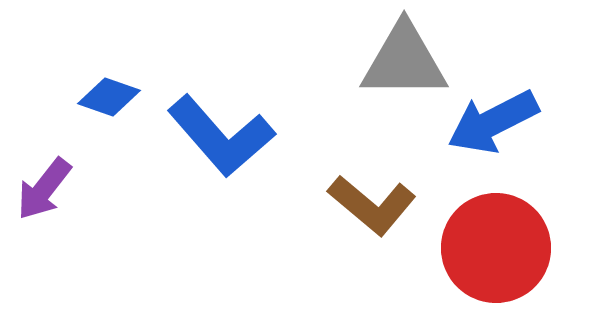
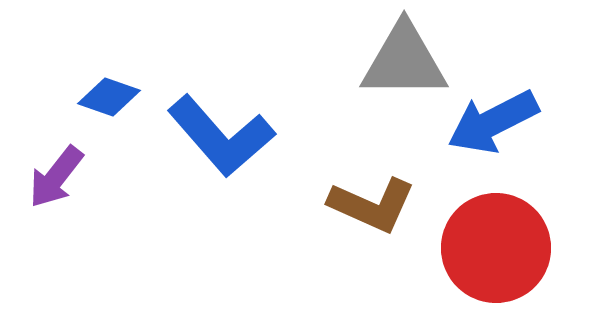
purple arrow: moved 12 px right, 12 px up
brown L-shape: rotated 16 degrees counterclockwise
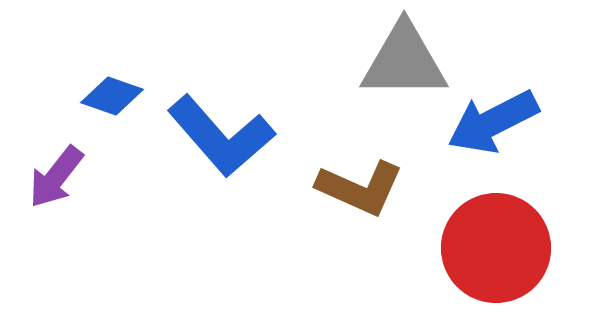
blue diamond: moved 3 px right, 1 px up
brown L-shape: moved 12 px left, 17 px up
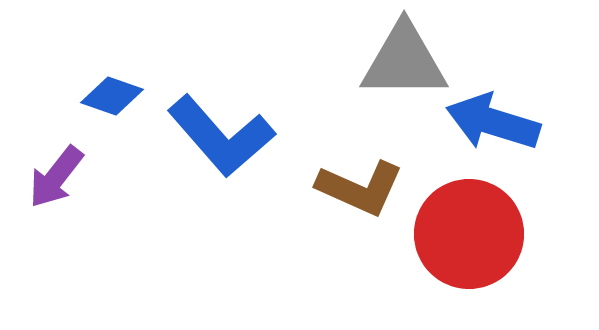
blue arrow: rotated 44 degrees clockwise
red circle: moved 27 px left, 14 px up
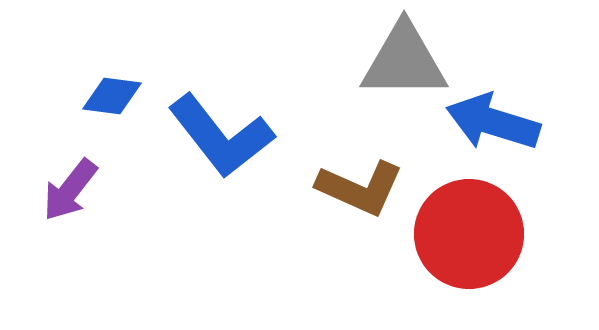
blue diamond: rotated 12 degrees counterclockwise
blue L-shape: rotated 3 degrees clockwise
purple arrow: moved 14 px right, 13 px down
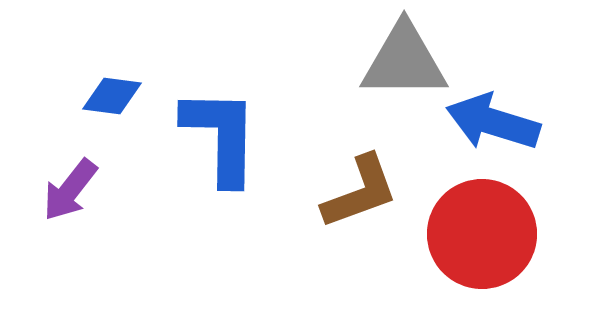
blue L-shape: rotated 141 degrees counterclockwise
brown L-shape: moved 4 px down; rotated 44 degrees counterclockwise
red circle: moved 13 px right
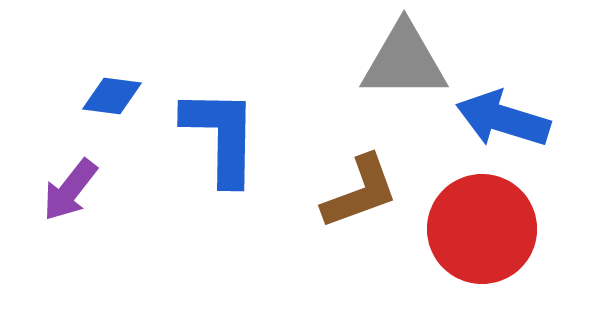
blue arrow: moved 10 px right, 3 px up
red circle: moved 5 px up
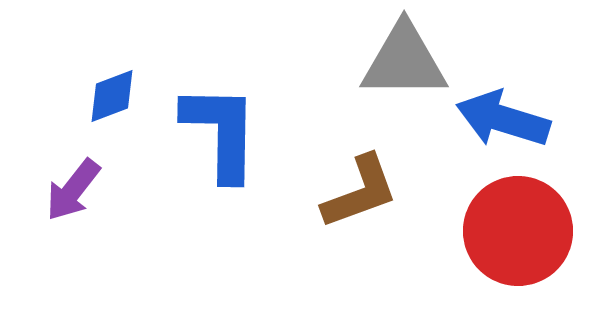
blue diamond: rotated 28 degrees counterclockwise
blue L-shape: moved 4 px up
purple arrow: moved 3 px right
red circle: moved 36 px right, 2 px down
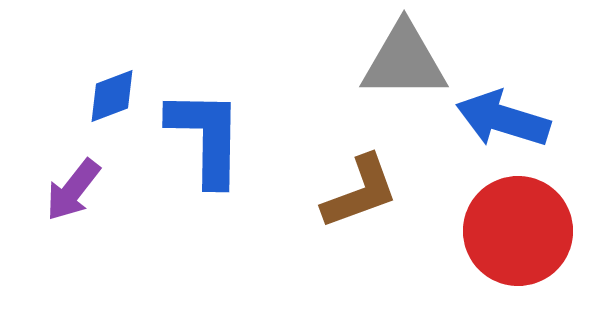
blue L-shape: moved 15 px left, 5 px down
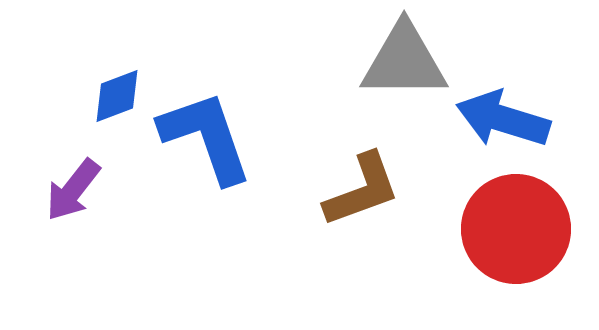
blue diamond: moved 5 px right
blue L-shape: rotated 20 degrees counterclockwise
brown L-shape: moved 2 px right, 2 px up
red circle: moved 2 px left, 2 px up
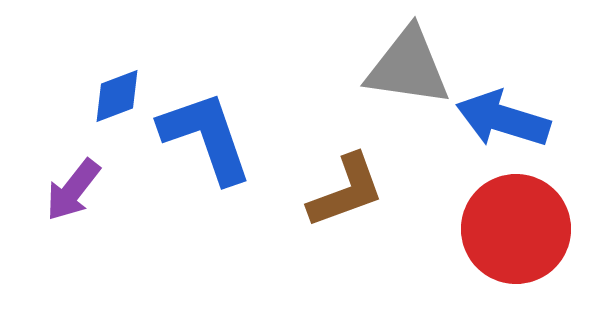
gray triangle: moved 4 px right, 6 px down; rotated 8 degrees clockwise
brown L-shape: moved 16 px left, 1 px down
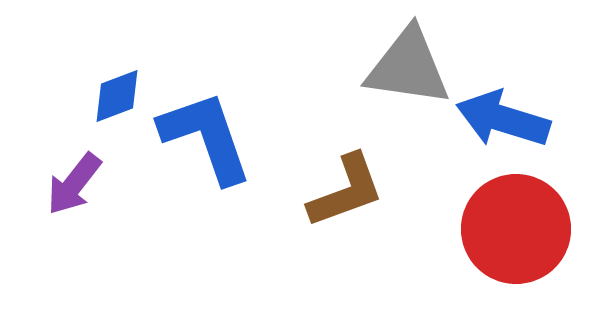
purple arrow: moved 1 px right, 6 px up
